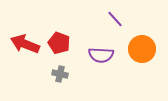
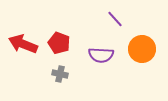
red arrow: moved 2 px left
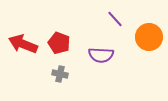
orange circle: moved 7 px right, 12 px up
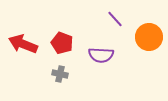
red pentagon: moved 3 px right
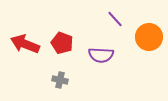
red arrow: moved 2 px right
gray cross: moved 6 px down
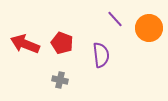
orange circle: moved 9 px up
purple semicircle: rotated 100 degrees counterclockwise
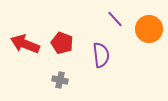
orange circle: moved 1 px down
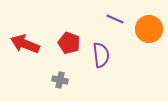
purple line: rotated 24 degrees counterclockwise
red pentagon: moved 7 px right
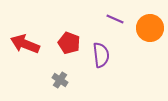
orange circle: moved 1 px right, 1 px up
gray cross: rotated 21 degrees clockwise
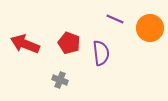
purple semicircle: moved 2 px up
gray cross: rotated 14 degrees counterclockwise
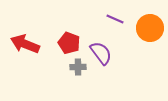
purple semicircle: rotated 30 degrees counterclockwise
gray cross: moved 18 px right, 13 px up; rotated 21 degrees counterclockwise
